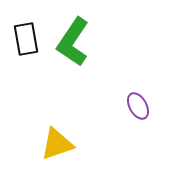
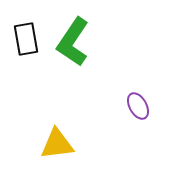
yellow triangle: rotated 12 degrees clockwise
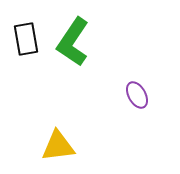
purple ellipse: moved 1 px left, 11 px up
yellow triangle: moved 1 px right, 2 px down
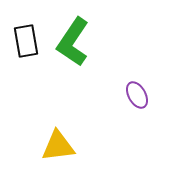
black rectangle: moved 2 px down
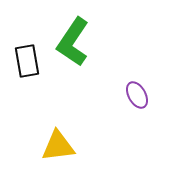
black rectangle: moved 1 px right, 20 px down
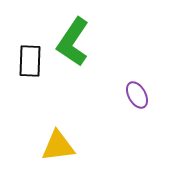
black rectangle: moved 3 px right; rotated 12 degrees clockwise
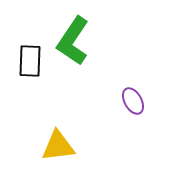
green L-shape: moved 1 px up
purple ellipse: moved 4 px left, 6 px down
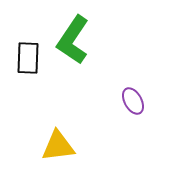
green L-shape: moved 1 px up
black rectangle: moved 2 px left, 3 px up
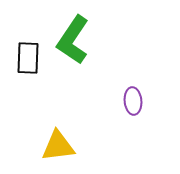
purple ellipse: rotated 24 degrees clockwise
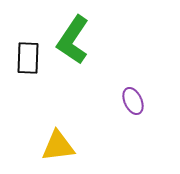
purple ellipse: rotated 20 degrees counterclockwise
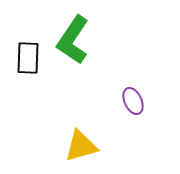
yellow triangle: moved 23 px right; rotated 9 degrees counterclockwise
